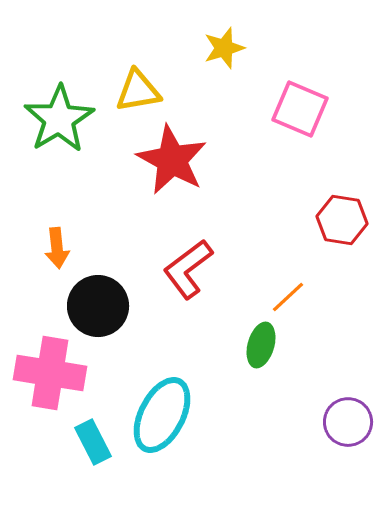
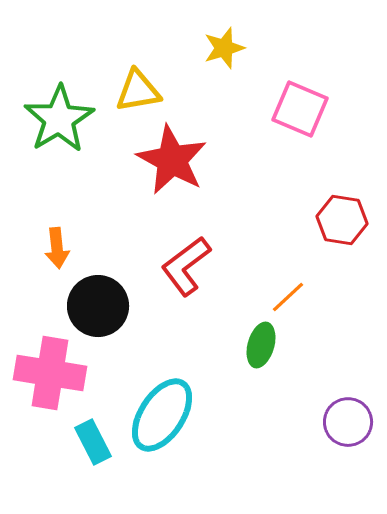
red L-shape: moved 2 px left, 3 px up
cyan ellipse: rotated 6 degrees clockwise
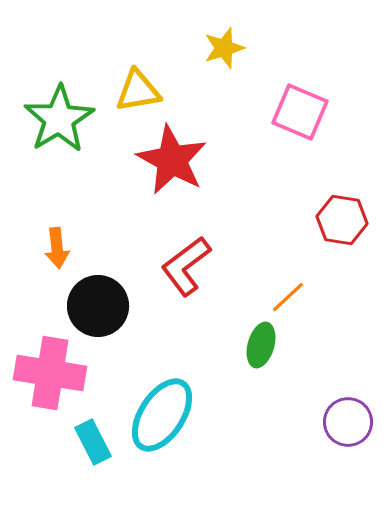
pink square: moved 3 px down
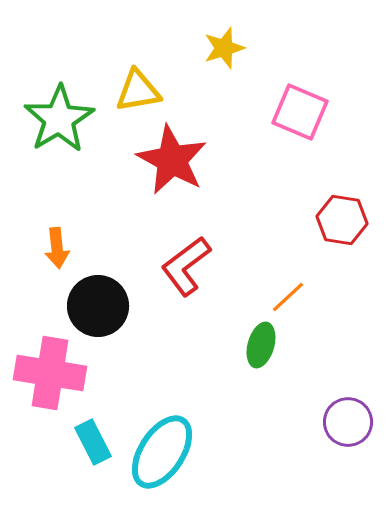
cyan ellipse: moved 37 px down
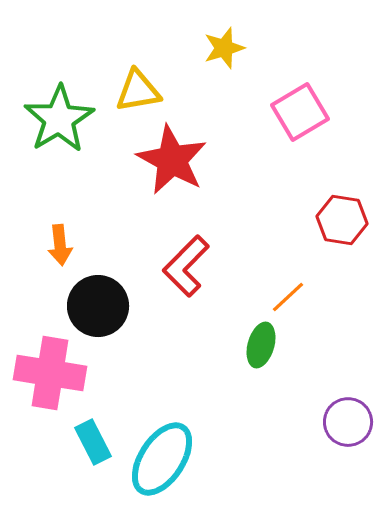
pink square: rotated 36 degrees clockwise
orange arrow: moved 3 px right, 3 px up
red L-shape: rotated 8 degrees counterclockwise
cyan ellipse: moved 7 px down
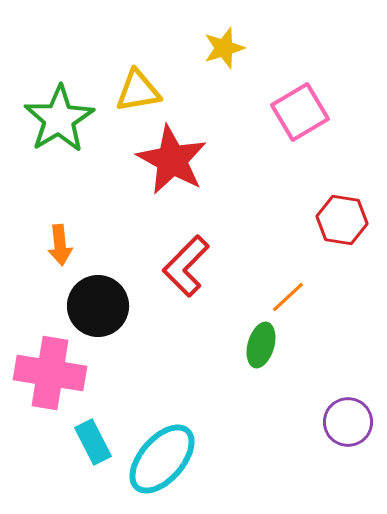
cyan ellipse: rotated 8 degrees clockwise
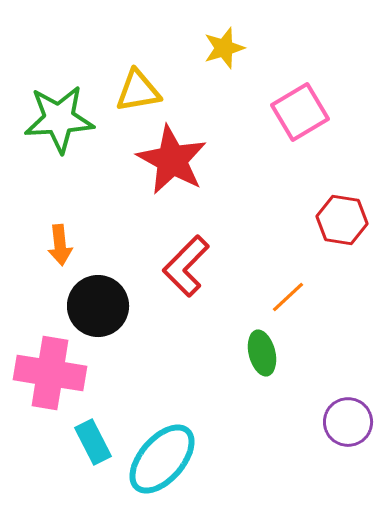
green star: rotated 28 degrees clockwise
green ellipse: moved 1 px right, 8 px down; rotated 30 degrees counterclockwise
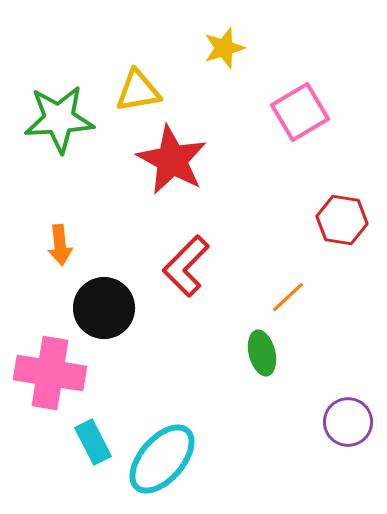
black circle: moved 6 px right, 2 px down
